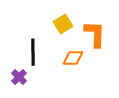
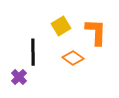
yellow square: moved 2 px left, 2 px down
orange L-shape: moved 1 px right, 2 px up
orange diamond: rotated 35 degrees clockwise
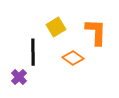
yellow square: moved 5 px left, 1 px down
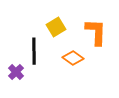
black line: moved 1 px right, 1 px up
purple cross: moved 3 px left, 5 px up
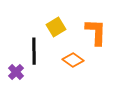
orange diamond: moved 2 px down
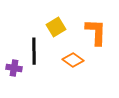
purple cross: moved 2 px left, 4 px up; rotated 35 degrees counterclockwise
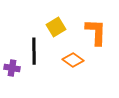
purple cross: moved 2 px left
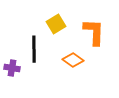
yellow square: moved 3 px up
orange L-shape: moved 2 px left
black line: moved 2 px up
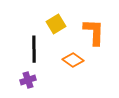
purple cross: moved 16 px right, 12 px down; rotated 28 degrees counterclockwise
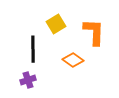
black line: moved 1 px left
